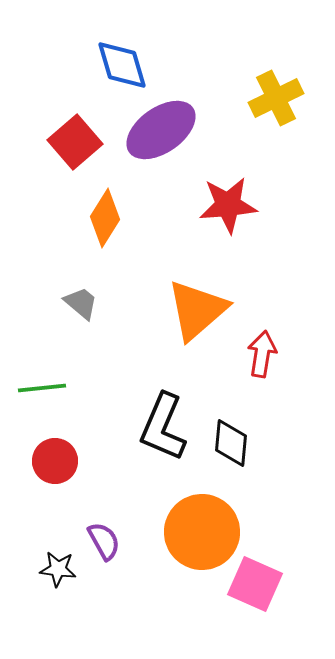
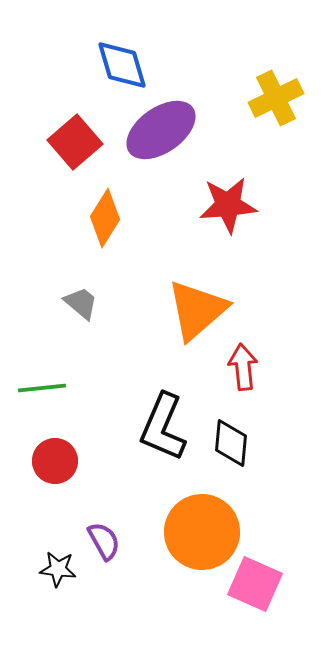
red arrow: moved 19 px left, 13 px down; rotated 15 degrees counterclockwise
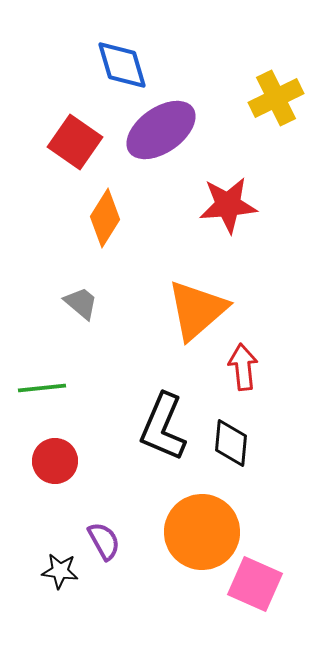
red square: rotated 14 degrees counterclockwise
black star: moved 2 px right, 2 px down
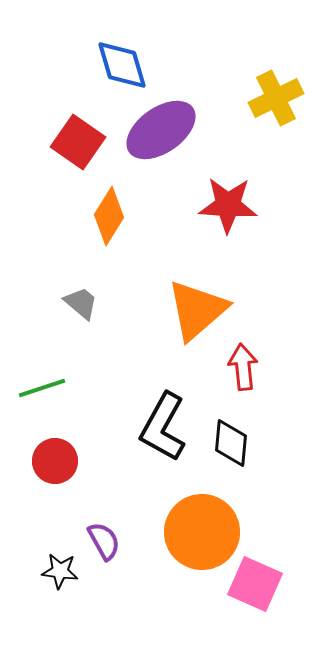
red square: moved 3 px right
red star: rotated 8 degrees clockwise
orange diamond: moved 4 px right, 2 px up
green line: rotated 12 degrees counterclockwise
black L-shape: rotated 6 degrees clockwise
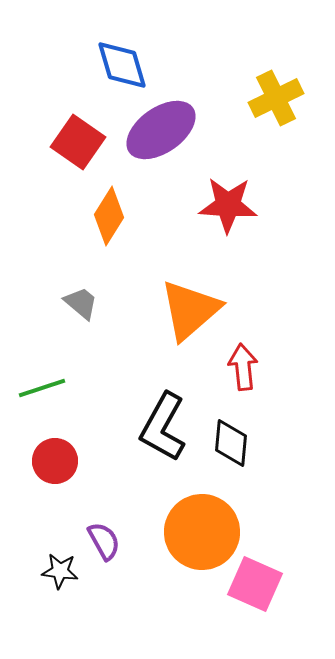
orange triangle: moved 7 px left
